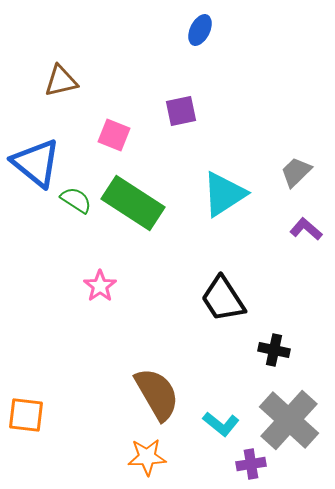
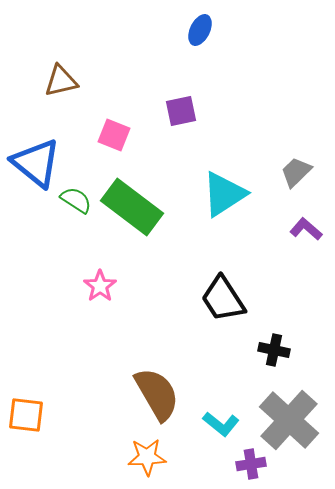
green rectangle: moved 1 px left, 4 px down; rotated 4 degrees clockwise
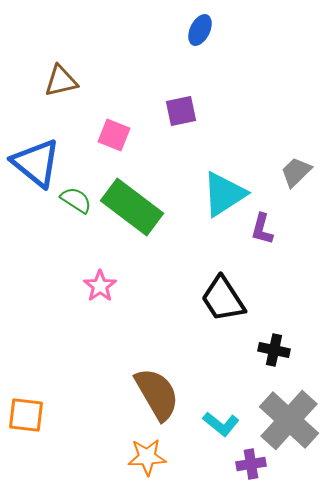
purple L-shape: moved 44 px left; rotated 116 degrees counterclockwise
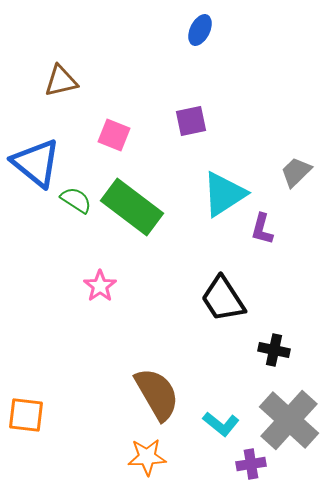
purple square: moved 10 px right, 10 px down
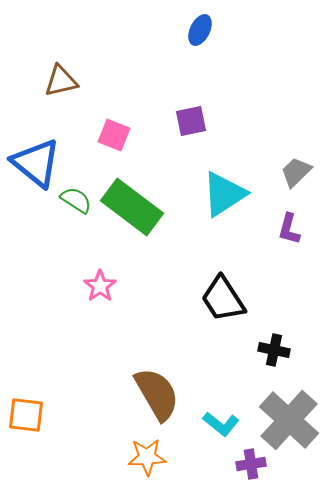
purple L-shape: moved 27 px right
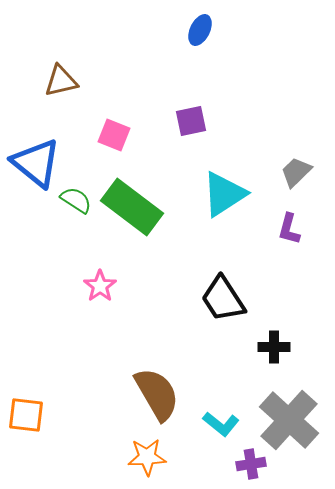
black cross: moved 3 px up; rotated 12 degrees counterclockwise
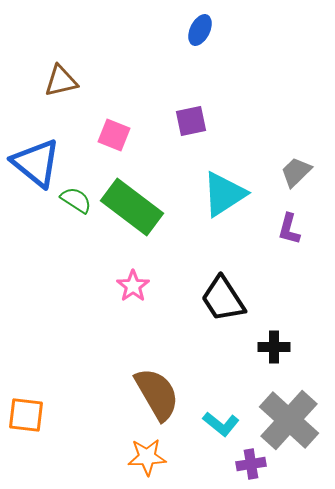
pink star: moved 33 px right
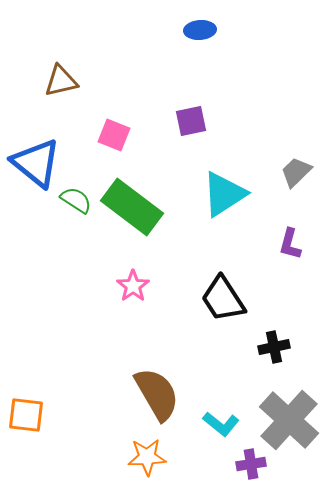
blue ellipse: rotated 60 degrees clockwise
purple L-shape: moved 1 px right, 15 px down
black cross: rotated 12 degrees counterclockwise
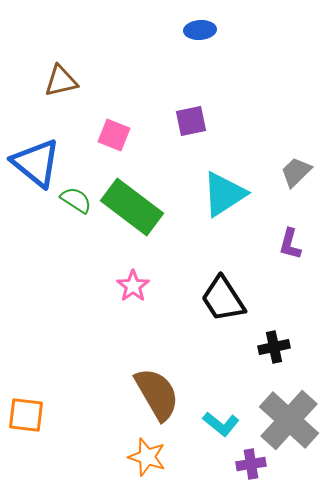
orange star: rotated 21 degrees clockwise
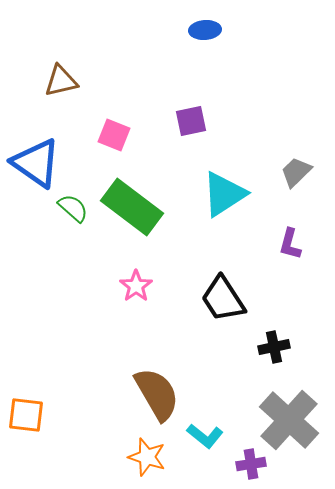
blue ellipse: moved 5 px right
blue triangle: rotated 4 degrees counterclockwise
green semicircle: moved 3 px left, 8 px down; rotated 8 degrees clockwise
pink star: moved 3 px right
cyan L-shape: moved 16 px left, 12 px down
